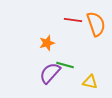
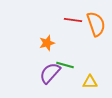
yellow triangle: rotated 14 degrees counterclockwise
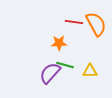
red line: moved 1 px right, 2 px down
orange semicircle: rotated 10 degrees counterclockwise
orange star: moved 12 px right; rotated 14 degrees clockwise
yellow triangle: moved 11 px up
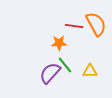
red line: moved 4 px down
green line: rotated 36 degrees clockwise
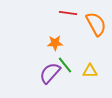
red line: moved 6 px left, 13 px up
orange star: moved 4 px left
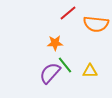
red line: rotated 48 degrees counterclockwise
orange semicircle: rotated 125 degrees clockwise
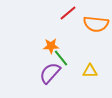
orange star: moved 4 px left, 3 px down
green line: moved 4 px left, 7 px up
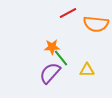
red line: rotated 12 degrees clockwise
orange star: moved 1 px right, 1 px down
yellow triangle: moved 3 px left, 1 px up
